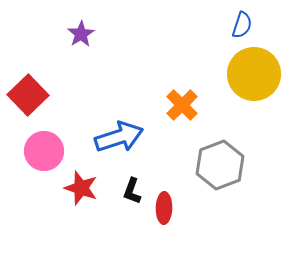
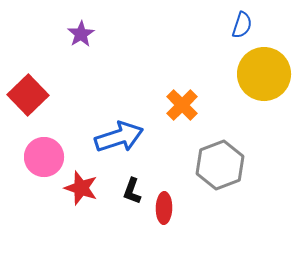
yellow circle: moved 10 px right
pink circle: moved 6 px down
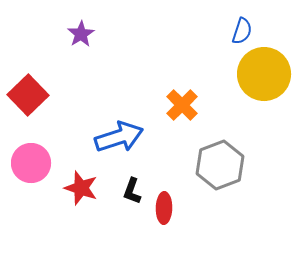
blue semicircle: moved 6 px down
pink circle: moved 13 px left, 6 px down
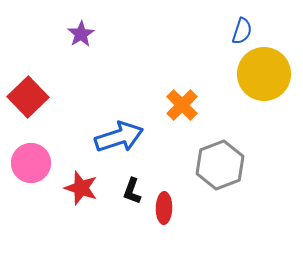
red square: moved 2 px down
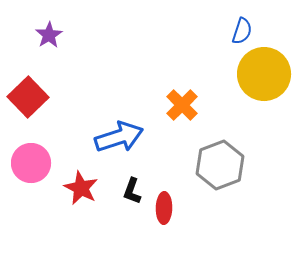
purple star: moved 32 px left, 1 px down
red star: rotated 8 degrees clockwise
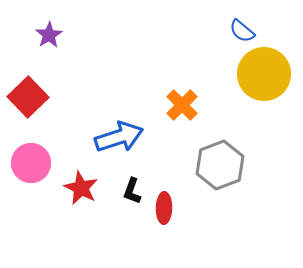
blue semicircle: rotated 112 degrees clockwise
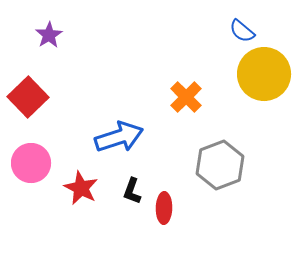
orange cross: moved 4 px right, 8 px up
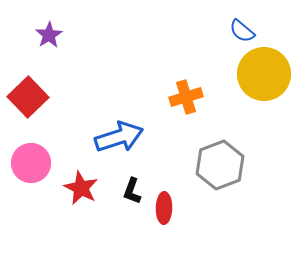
orange cross: rotated 28 degrees clockwise
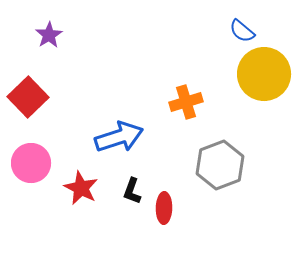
orange cross: moved 5 px down
